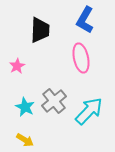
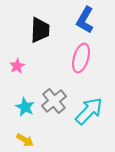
pink ellipse: rotated 28 degrees clockwise
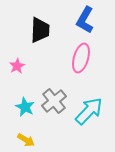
yellow arrow: moved 1 px right
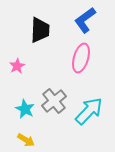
blue L-shape: rotated 24 degrees clockwise
cyan star: moved 2 px down
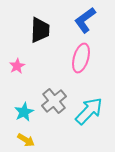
cyan star: moved 1 px left, 3 px down; rotated 18 degrees clockwise
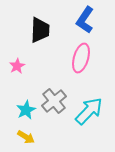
blue L-shape: rotated 20 degrees counterclockwise
cyan star: moved 2 px right, 2 px up
yellow arrow: moved 3 px up
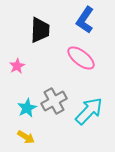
pink ellipse: rotated 68 degrees counterclockwise
gray cross: rotated 10 degrees clockwise
cyan star: moved 1 px right, 2 px up
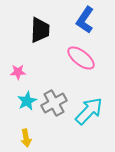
pink star: moved 1 px right, 6 px down; rotated 28 degrees clockwise
gray cross: moved 2 px down
cyan star: moved 7 px up
yellow arrow: moved 1 px down; rotated 48 degrees clockwise
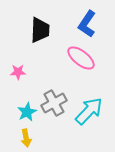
blue L-shape: moved 2 px right, 4 px down
cyan star: moved 11 px down
